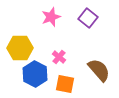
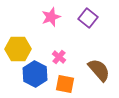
yellow hexagon: moved 2 px left, 1 px down
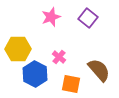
orange square: moved 6 px right
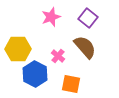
pink cross: moved 1 px left, 1 px up
brown semicircle: moved 14 px left, 23 px up
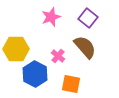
yellow hexagon: moved 2 px left
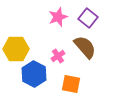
pink star: moved 7 px right
pink cross: rotated 16 degrees clockwise
blue hexagon: moved 1 px left
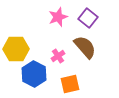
orange square: moved 1 px left; rotated 24 degrees counterclockwise
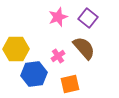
brown semicircle: moved 1 px left, 1 px down
blue hexagon: rotated 25 degrees clockwise
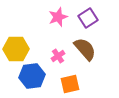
purple square: rotated 18 degrees clockwise
brown semicircle: moved 1 px right, 1 px down
blue hexagon: moved 2 px left, 2 px down
